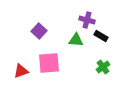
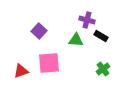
green cross: moved 2 px down
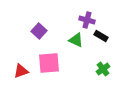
green triangle: rotated 21 degrees clockwise
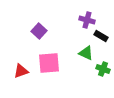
green triangle: moved 10 px right, 13 px down
green cross: rotated 32 degrees counterclockwise
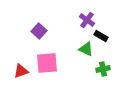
purple cross: rotated 21 degrees clockwise
green triangle: moved 4 px up
pink square: moved 2 px left
green cross: rotated 32 degrees counterclockwise
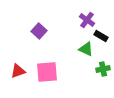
pink square: moved 9 px down
red triangle: moved 3 px left
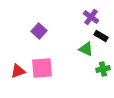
purple cross: moved 4 px right, 3 px up
pink square: moved 5 px left, 4 px up
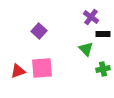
black rectangle: moved 2 px right, 2 px up; rotated 32 degrees counterclockwise
green triangle: rotated 21 degrees clockwise
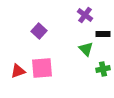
purple cross: moved 6 px left, 2 px up
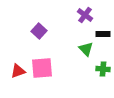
green cross: rotated 16 degrees clockwise
